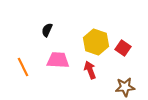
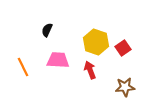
red square: rotated 21 degrees clockwise
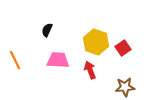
orange line: moved 8 px left, 7 px up
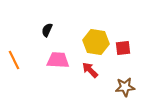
yellow hexagon: rotated 10 degrees counterclockwise
red square: rotated 28 degrees clockwise
orange line: moved 1 px left
red arrow: rotated 24 degrees counterclockwise
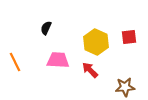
black semicircle: moved 1 px left, 2 px up
yellow hexagon: rotated 15 degrees clockwise
red square: moved 6 px right, 11 px up
orange line: moved 1 px right, 2 px down
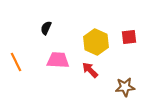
orange line: moved 1 px right
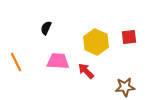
pink trapezoid: moved 1 px down
red arrow: moved 4 px left, 1 px down
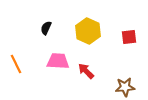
yellow hexagon: moved 8 px left, 11 px up
orange line: moved 2 px down
